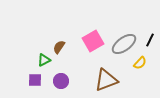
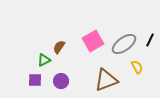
yellow semicircle: moved 3 px left, 4 px down; rotated 72 degrees counterclockwise
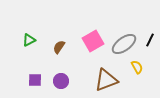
green triangle: moved 15 px left, 20 px up
